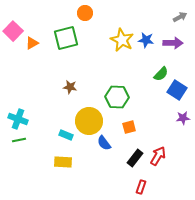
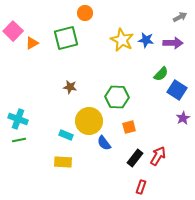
purple star: rotated 24 degrees counterclockwise
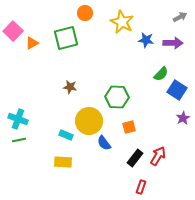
yellow star: moved 18 px up
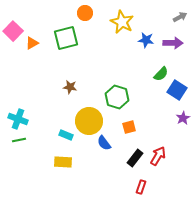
green hexagon: rotated 15 degrees clockwise
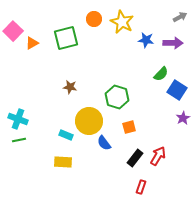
orange circle: moved 9 px right, 6 px down
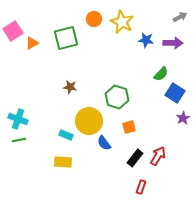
pink square: rotated 12 degrees clockwise
blue square: moved 2 px left, 3 px down
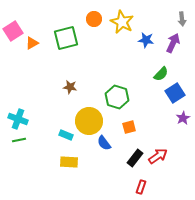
gray arrow: moved 2 px right, 2 px down; rotated 112 degrees clockwise
purple arrow: rotated 66 degrees counterclockwise
blue square: rotated 24 degrees clockwise
red arrow: rotated 24 degrees clockwise
yellow rectangle: moved 6 px right
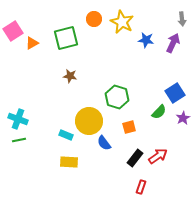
green semicircle: moved 2 px left, 38 px down
brown star: moved 11 px up
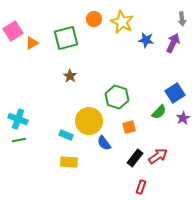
brown star: rotated 24 degrees clockwise
